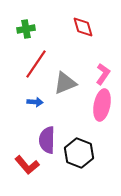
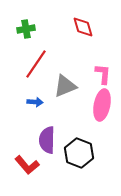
pink L-shape: rotated 30 degrees counterclockwise
gray triangle: moved 3 px down
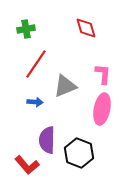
red diamond: moved 3 px right, 1 px down
pink ellipse: moved 4 px down
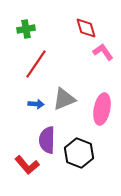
pink L-shape: moved 22 px up; rotated 40 degrees counterclockwise
gray triangle: moved 1 px left, 13 px down
blue arrow: moved 1 px right, 2 px down
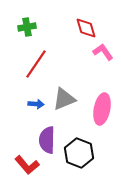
green cross: moved 1 px right, 2 px up
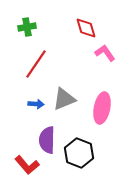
pink L-shape: moved 2 px right, 1 px down
pink ellipse: moved 1 px up
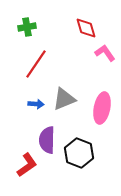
red L-shape: rotated 85 degrees counterclockwise
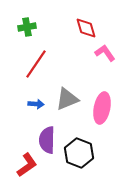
gray triangle: moved 3 px right
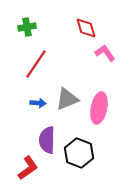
blue arrow: moved 2 px right, 1 px up
pink ellipse: moved 3 px left
red L-shape: moved 1 px right, 3 px down
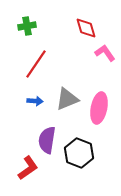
green cross: moved 1 px up
blue arrow: moved 3 px left, 2 px up
purple semicircle: rotated 8 degrees clockwise
